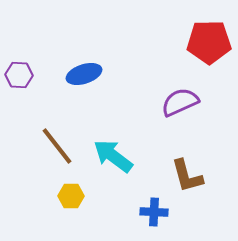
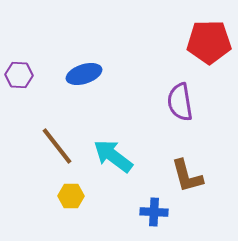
purple semicircle: rotated 75 degrees counterclockwise
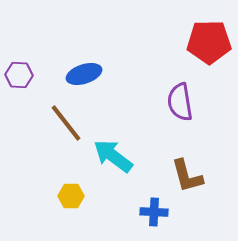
brown line: moved 9 px right, 23 px up
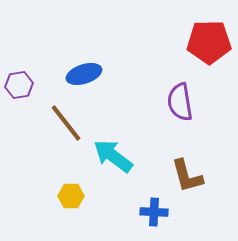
purple hexagon: moved 10 px down; rotated 12 degrees counterclockwise
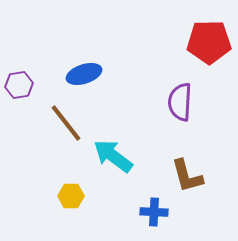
purple semicircle: rotated 12 degrees clockwise
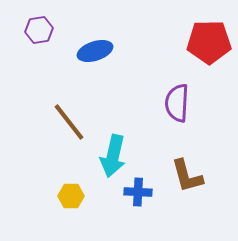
blue ellipse: moved 11 px right, 23 px up
purple hexagon: moved 20 px right, 55 px up
purple semicircle: moved 3 px left, 1 px down
brown line: moved 3 px right, 1 px up
cyan arrow: rotated 114 degrees counterclockwise
blue cross: moved 16 px left, 20 px up
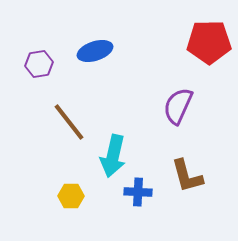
purple hexagon: moved 34 px down
purple semicircle: moved 1 px right, 3 px down; rotated 21 degrees clockwise
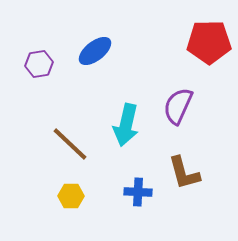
blue ellipse: rotated 20 degrees counterclockwise
brown line: moved 1 px right, 22 px down; rotated 9 degrees counterclockwise
cyan arrow: moved 13 px right, 31 px up
brown L-shape: moved 3 px left, 3 px up
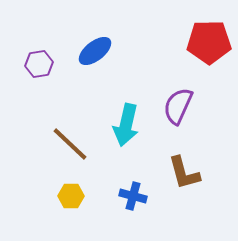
blue cross: moved 5 px left, 4 px down; rotated 12 degrees clockwise
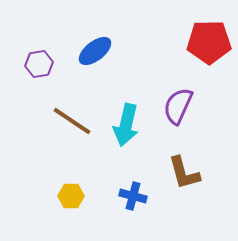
brown line: moved 2 px right, 23 px up; rotated 9 degrees counterclockwise
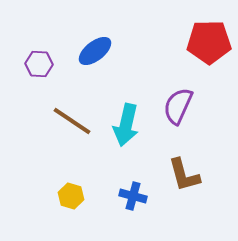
purple hexagon: rotated 12 degrees clockwise
brown L-shape: moved 2 px down
yellow hexagon: rotated 15 degrees clockwise
